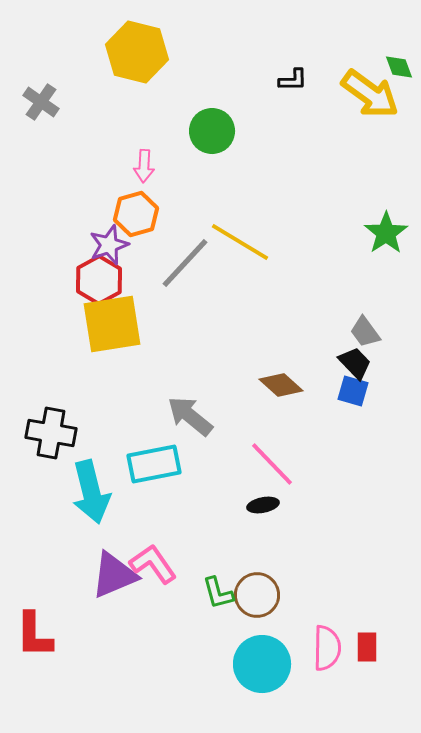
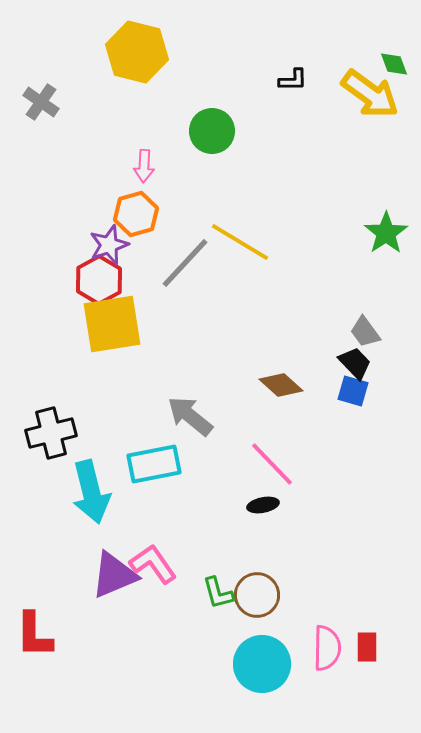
green diamond: moved 5 px left, 3 px up
black cross: rotated 24 degrees counterclockwise
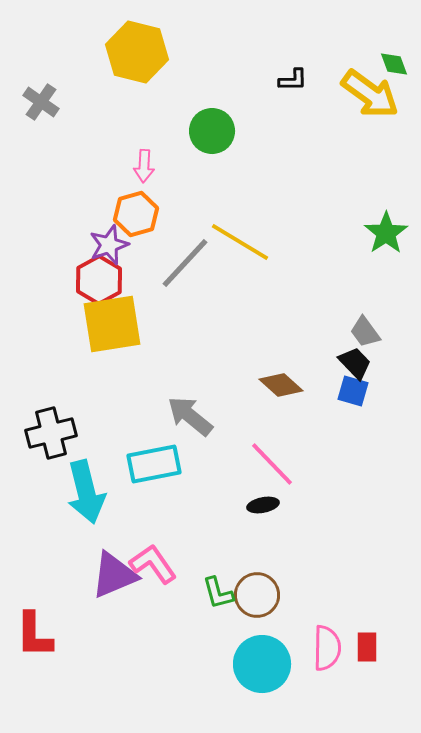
cyan arrow: moved 5 px left
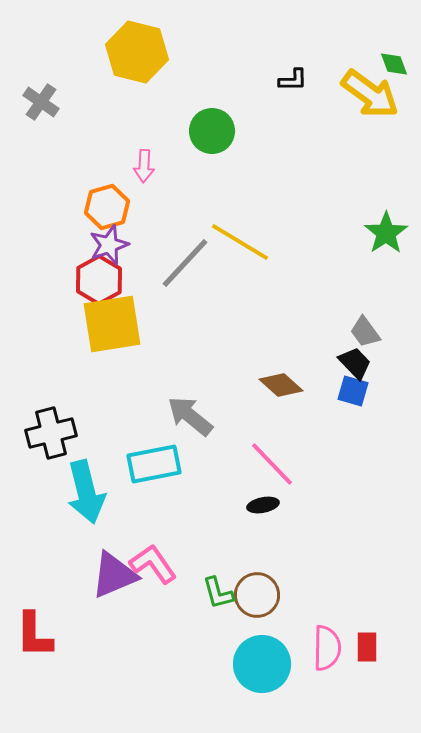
orange hexagon: moved 29 px left, 7 px up
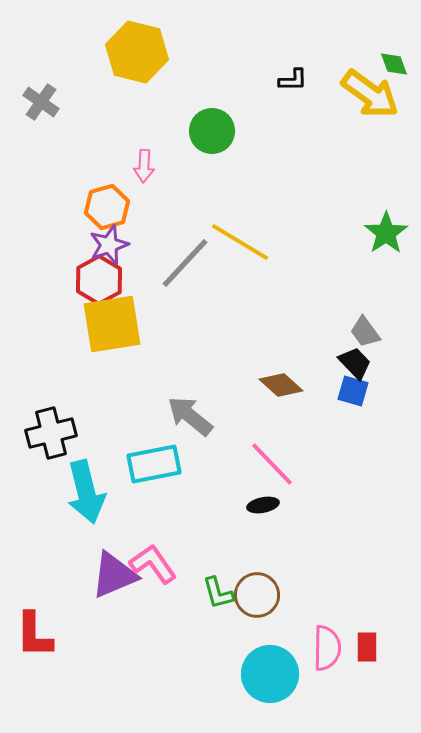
cyan circle: moved 8 px right, 10 px down
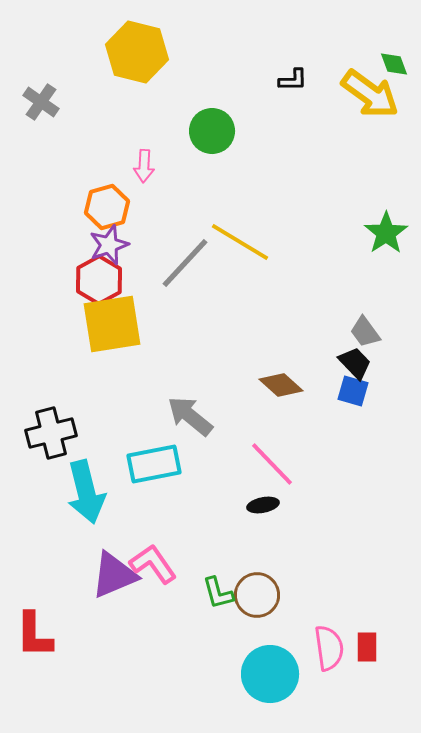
pink semicircle: moved 2 px right; rotated 9 degrees counterclockwise
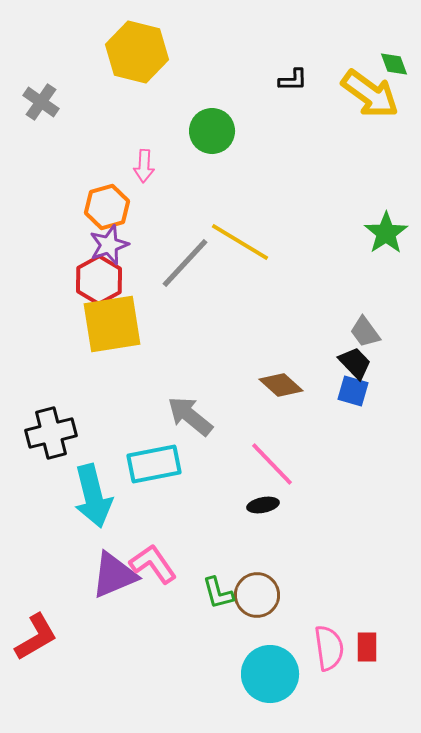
cyan arrow: moved 7 px right, 4 px down
red L-shape: moved 2 px right, 2 px down; rotated 120 degrees counterclockwise
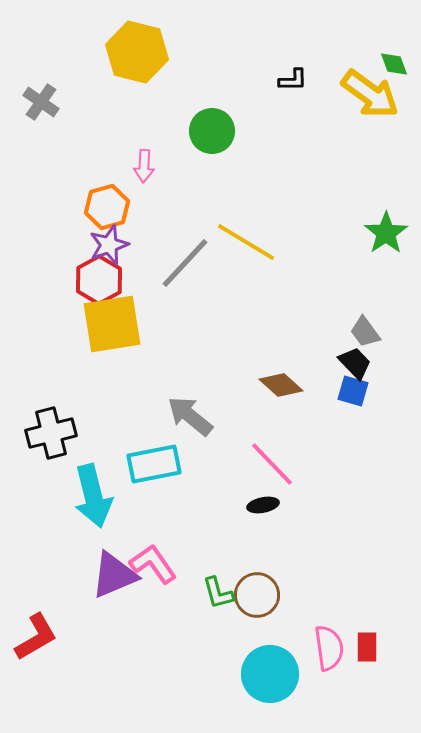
yellow line: moved 6 px right
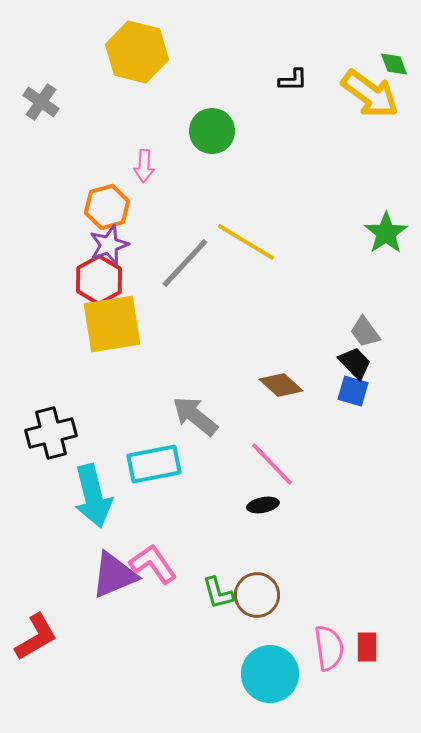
gray arrow: moved 5 px right
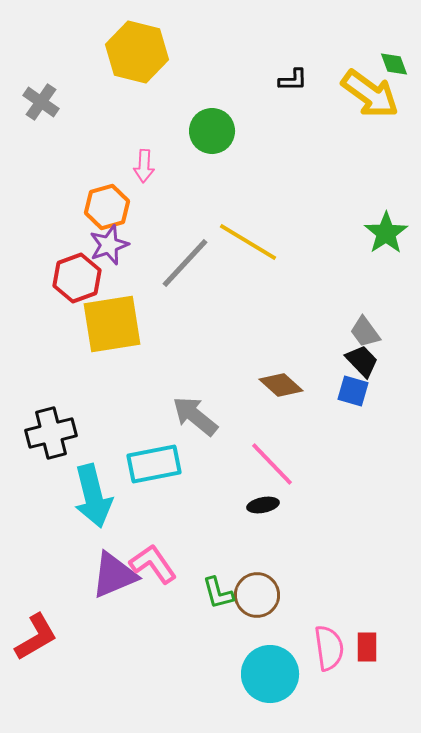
yellow line: moved 2 px right
red hexagon: moved 22 px left, 2 px up; rotated 9 degrees clockwise
black trapezoid: moved 7 px right, 2 px up
